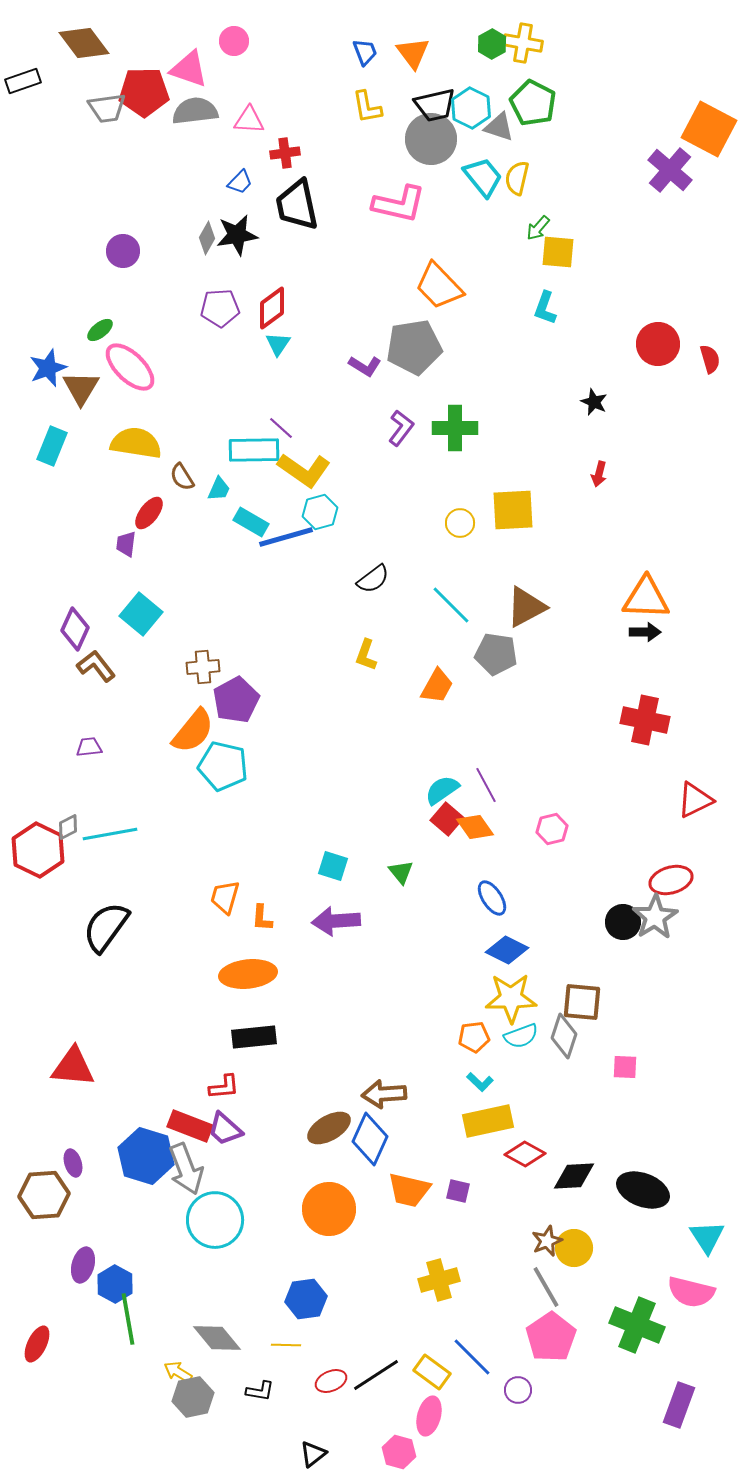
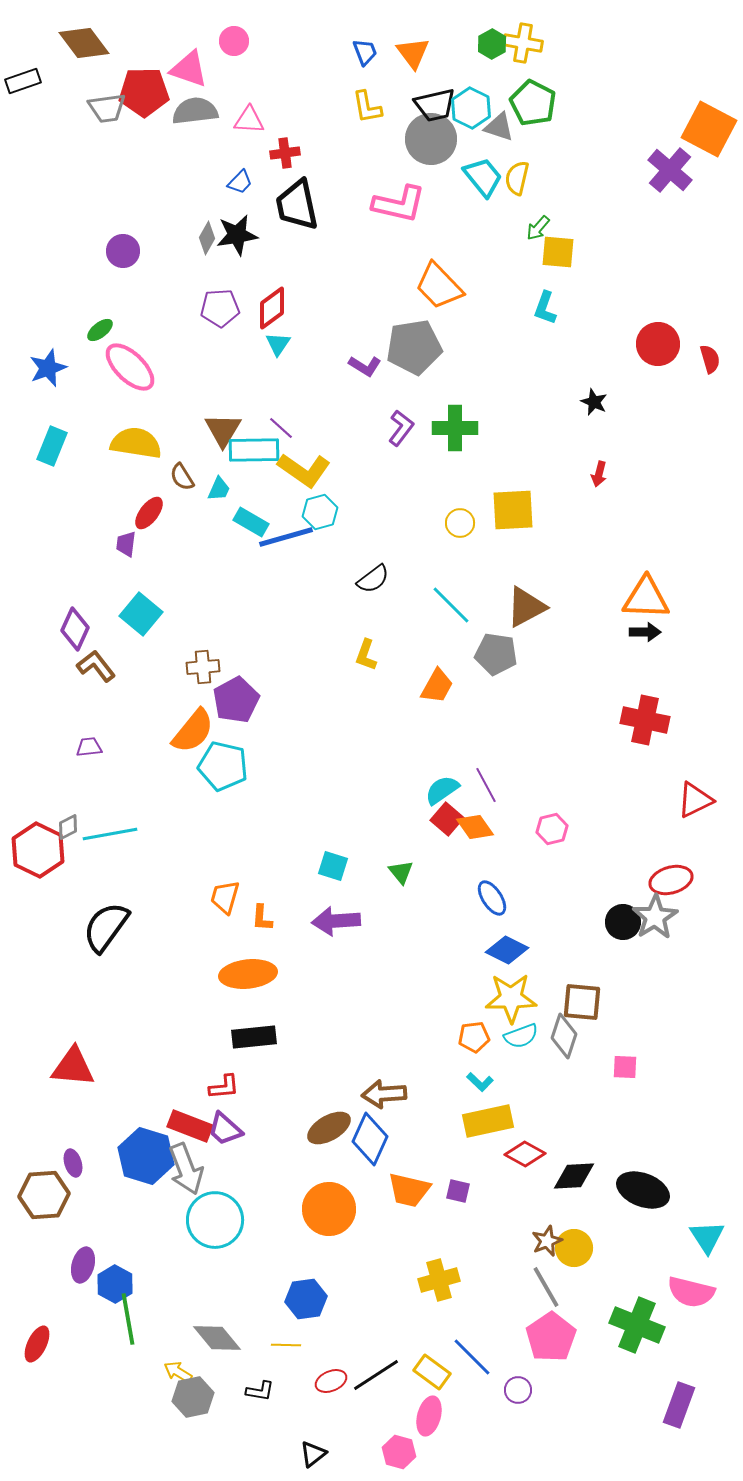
brown triangle at (81, 388): moved 142 px right, 42 px down
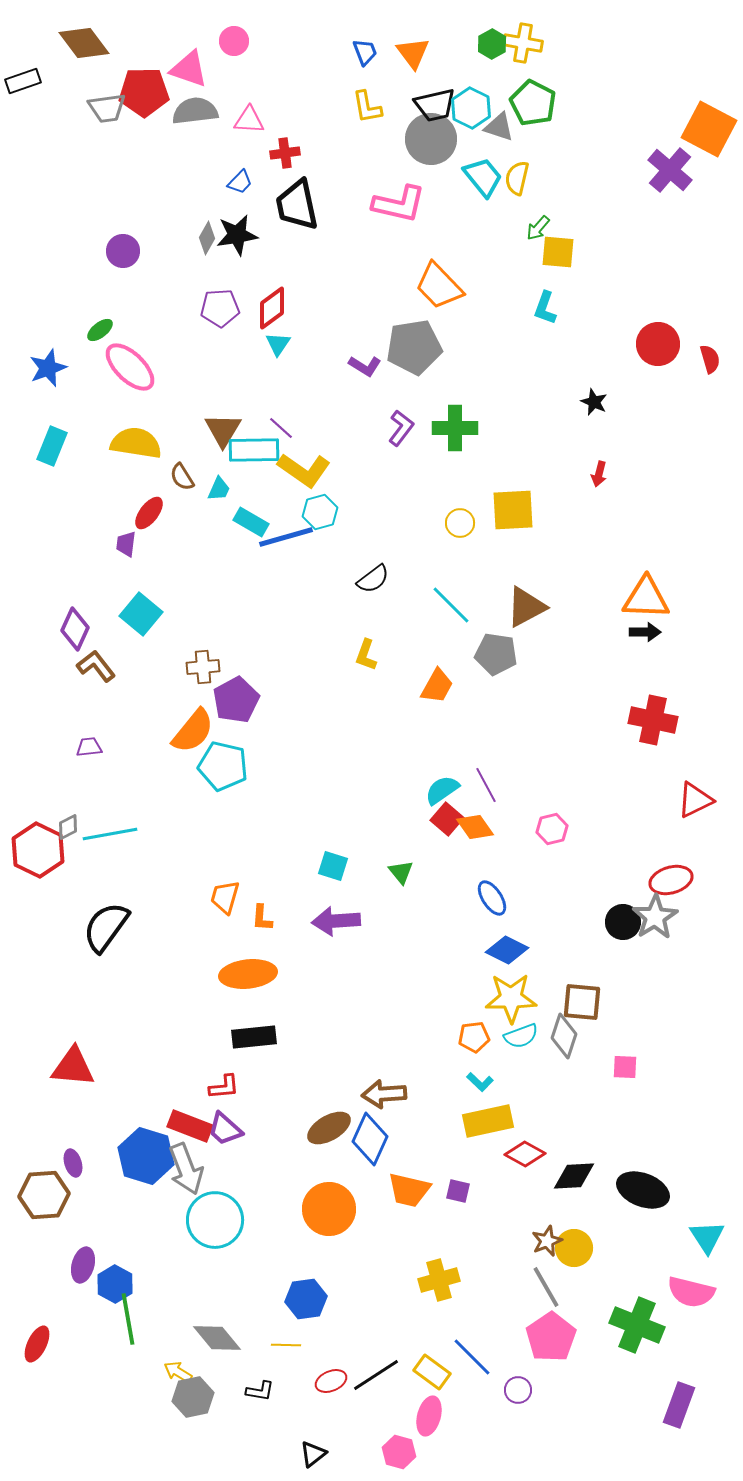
red cross at (645, 720): moved 8 px right
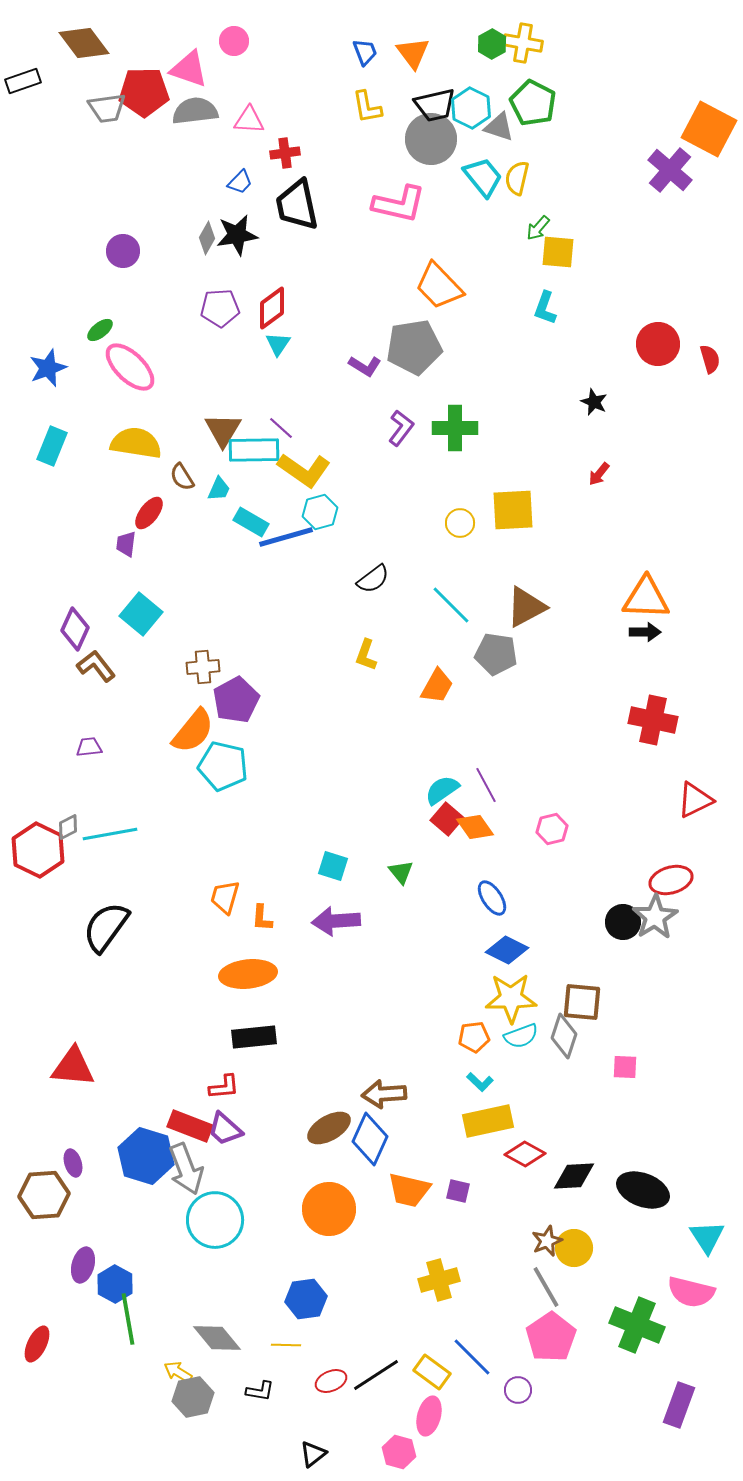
red arrow at (599, 474): rotated 25 degrees clockwise
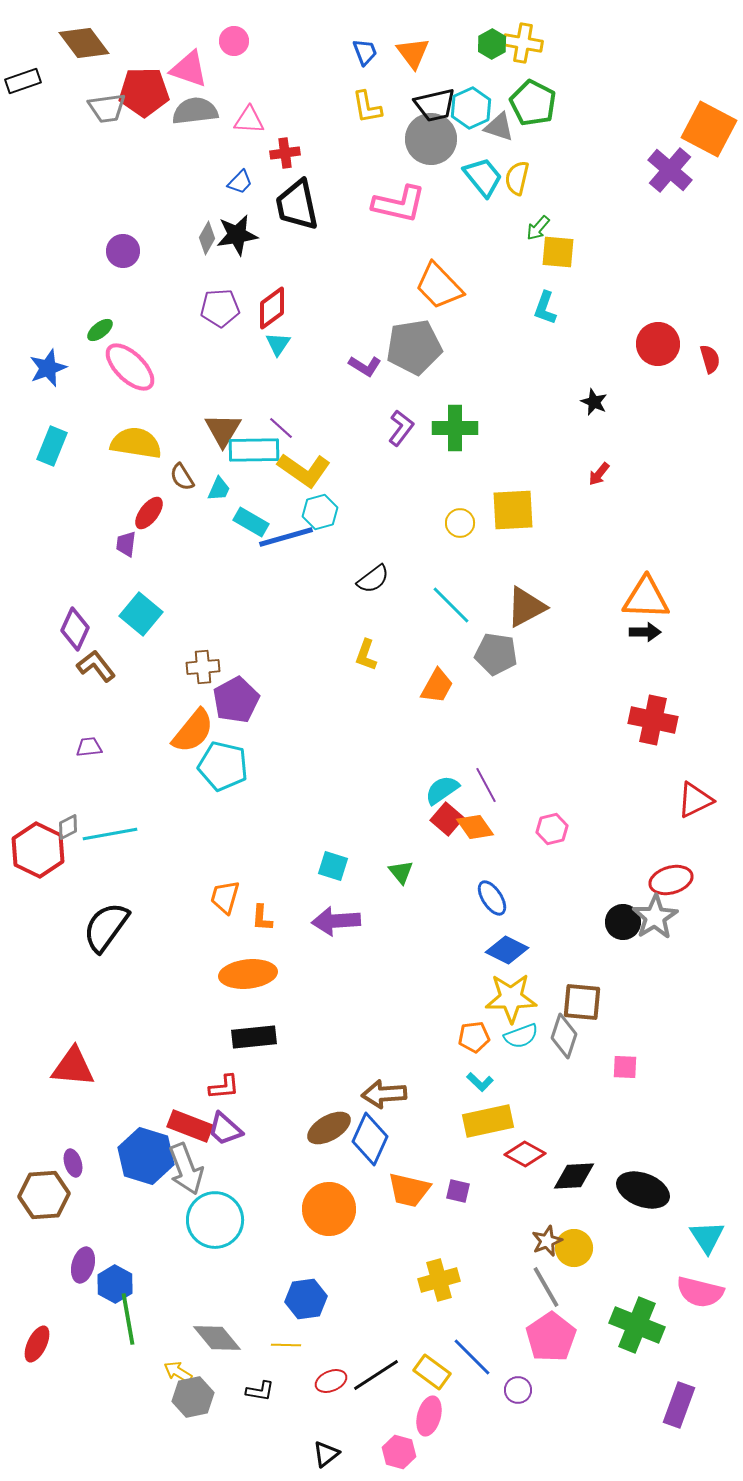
cyan hexagon at (471, 108): rotated 9 degrees clockwise
pink semicircle at (691, 1292): moved 9 px right
black triangle at (313, 1454): moved 13 px right
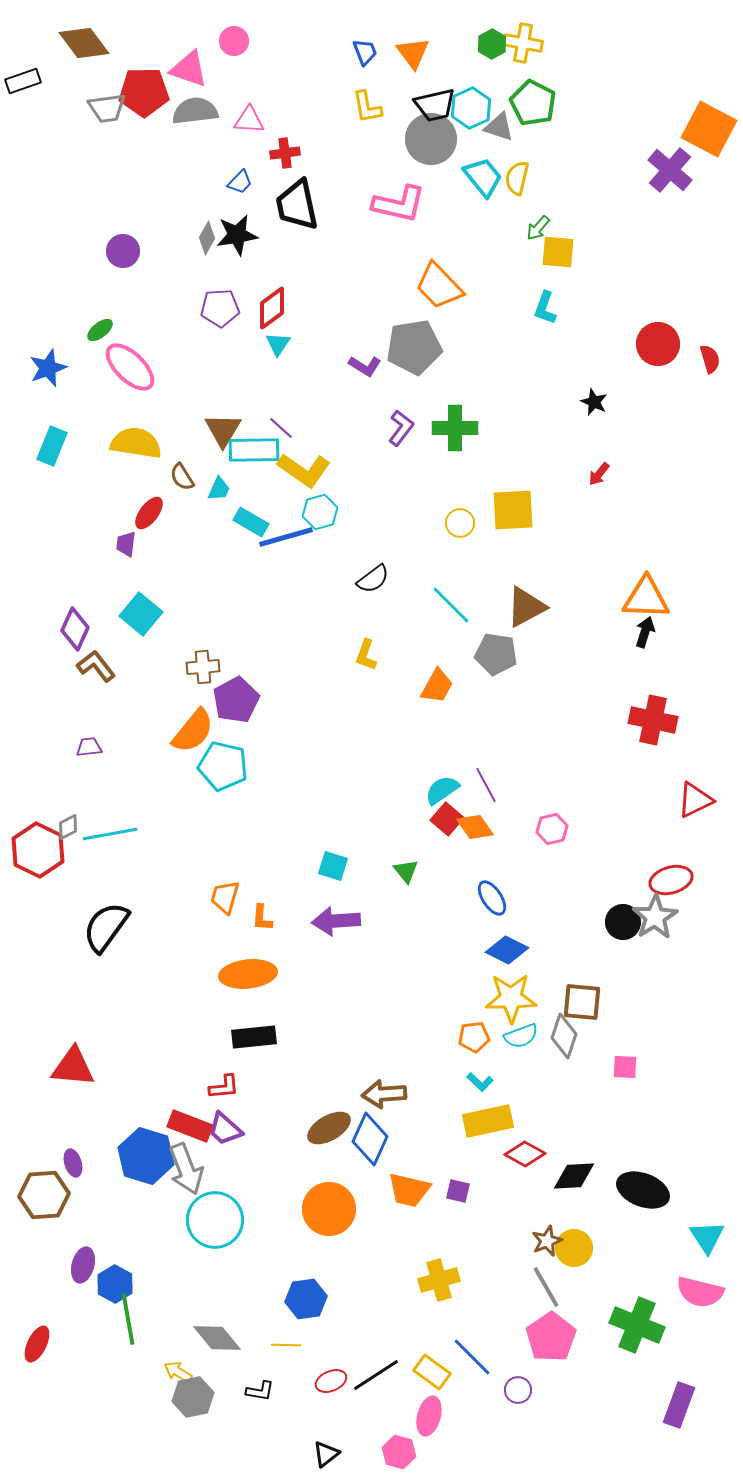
black arrow at (645, 632): rotated 72 degrees counterclockwise
green triangle at (401, 872): moved 5 px right, 1 px up
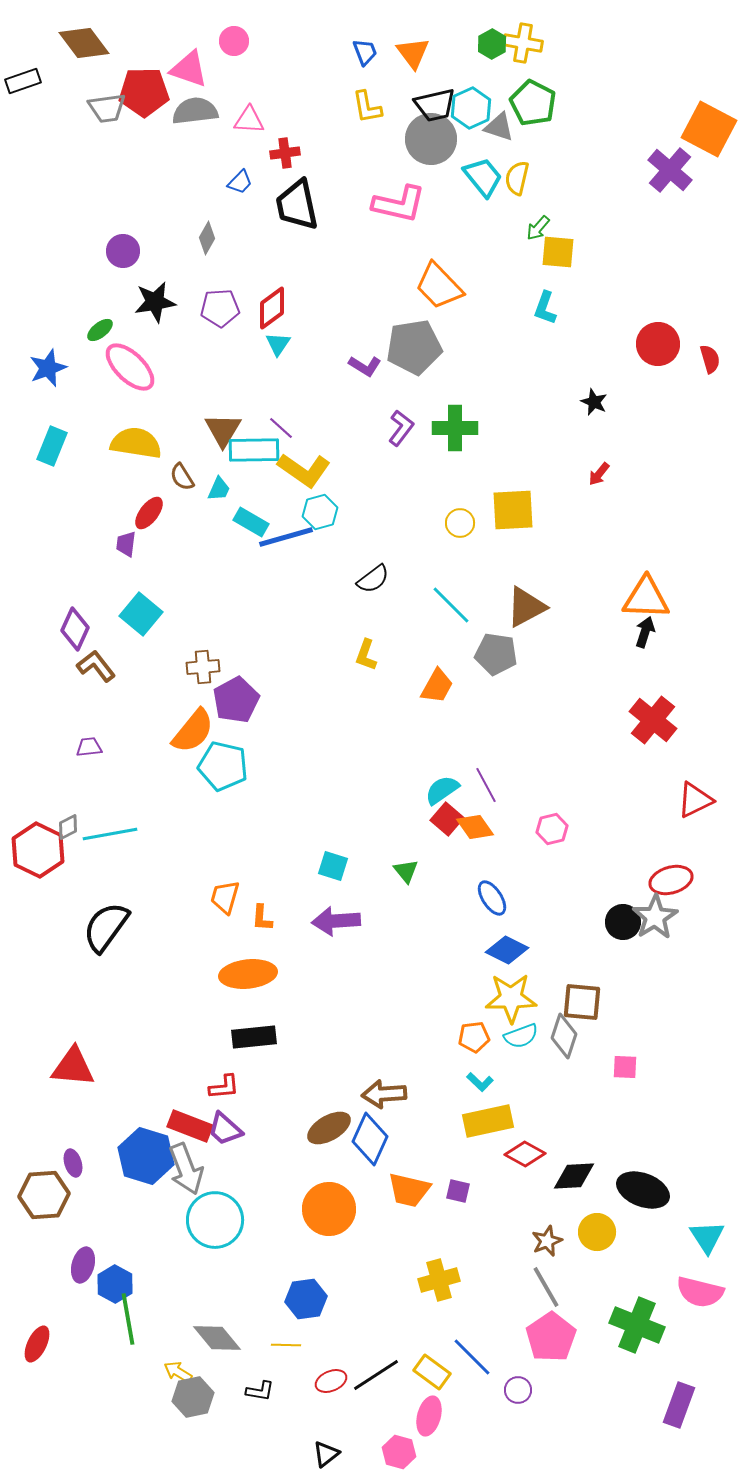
black star at (237, 235): moved 82 px left, 67 px down
red cross at (653, 720): rotated 27 degrees clockwise
yellow circle at (574, 1248): moved 23 px right, 16 px up
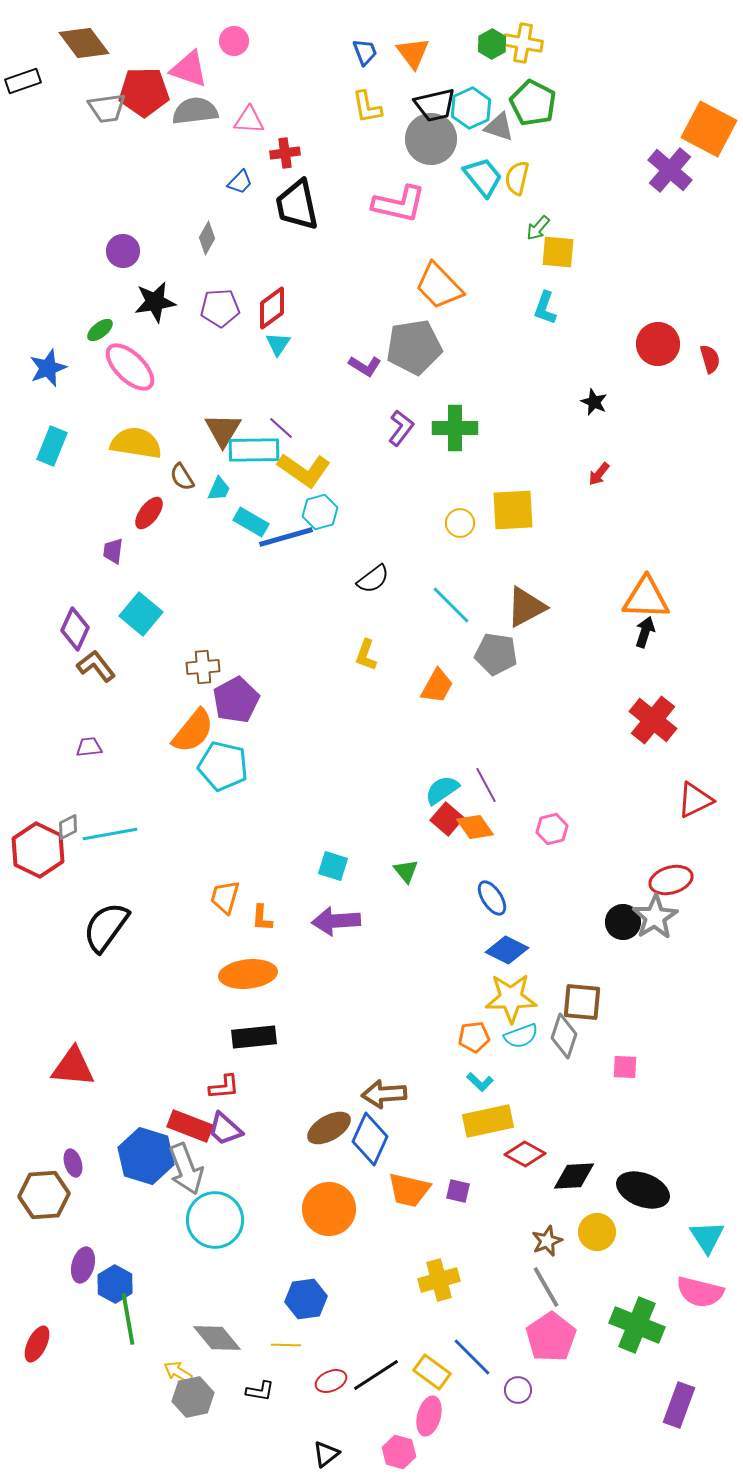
purple trapezoid at (126, 544): moved 13 px left, 7 px down
